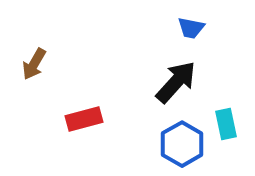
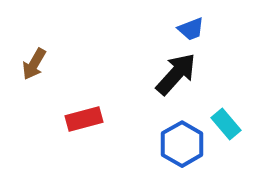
blue trapezoid: moved 1 px down; rotated 32 degrees counterclockwise
black arrow: moved 8 px up
cyan rectangle: rotated 28 degrees counterclockwise
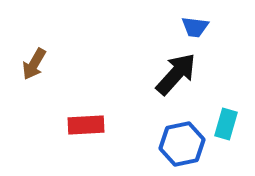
blue trapezoid: moved 4 px right, 2 px up; rotated 28 degrees clockwise
red rectangle: moved 2 px right, 6 px down; rotated 12 degrees clockwise
cyan rectangle: rotated 56 degrees clockwise
blue hexagon: rotated 18 degrees clockwise
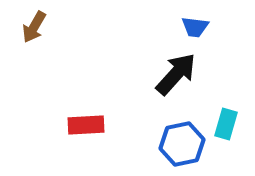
brown arrow: moved 37 px up
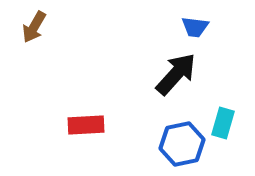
cyan rectangle: moved 3 px left, 1 px up
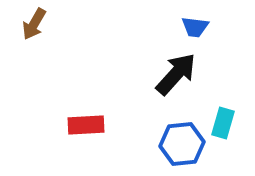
brown arrow: moved 3 px up
blue hexagon: rotated 6 degrees clockwise
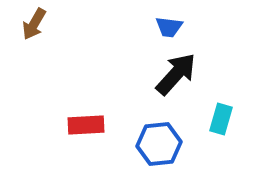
blue trapezoid: moved 26 px left
cyan rectangle: moved 2 px left, 4 px up
blue hexagon: moved 23 px left
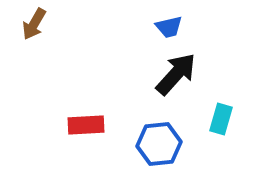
blue trapezoid: rotated 20 degrees counterclockwise
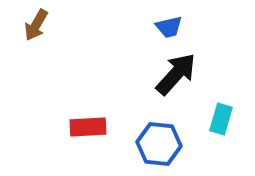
brown arrow: moved 2 px right, 1 px down
red rectangle: moved 2 px right, 2 px down
blue hexagon: rotated 12 degrees clockwise
